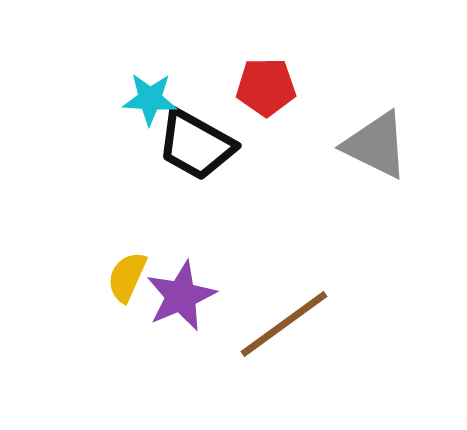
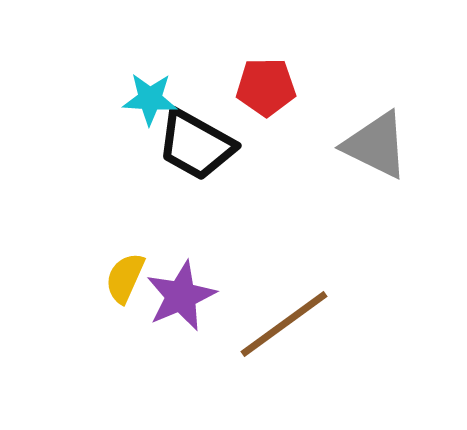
yellow semicircle: moved 2 px left, 1 px down
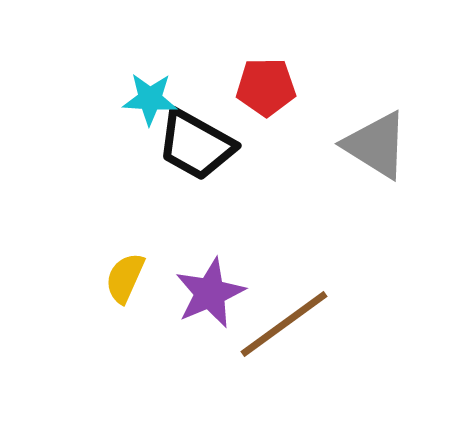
gray triangle: rotated 6 degrees clockwise
purple star: moved 29 px right, 3 px up
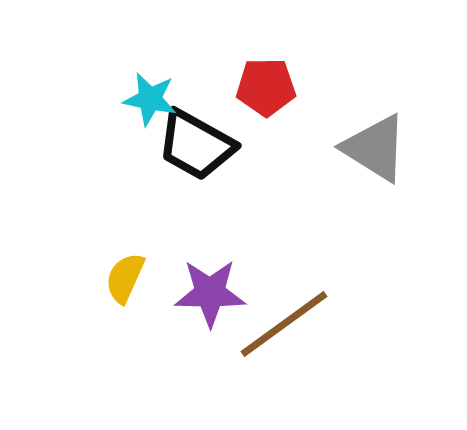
cyan star: rotated 8 degrees clockwise
gray triangle: moved 1 px left, 3 px down
purple star: rotated 24 degrees clockwise
